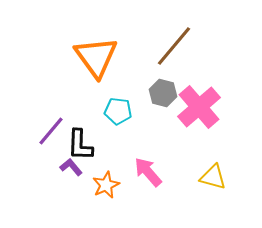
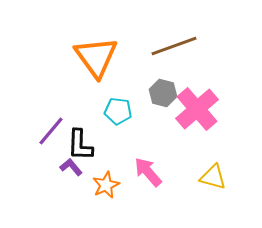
brown line: rotated 30 degrees clockwise
pink cross: moved 2 px left, 2 px down
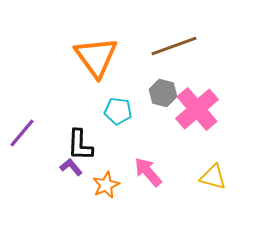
purple line: moved 29 px left, 2 px down
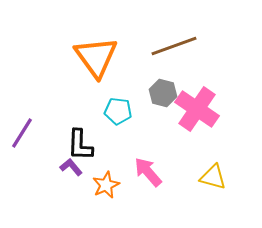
pink cross: rotated 15 degrees counterclockwise
purple line: rotated 8 degrees counterclockwise
